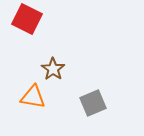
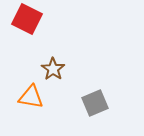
orange triangle: moved 2 px left
gray square: moved 2 px right
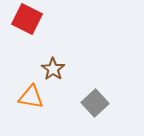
gray square: rotated 20 degrees counterclockwise
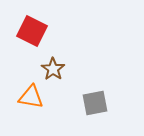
red square: moved 5 px right, 12 px down
gray square: rotated 32 degrees clockwise
